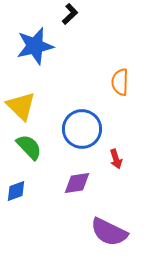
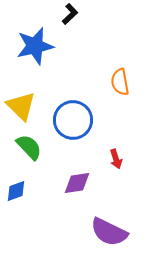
orange semicircle: rotated 12 degrees counterclockwise
blue circle: moved 9 px left, 9 px up
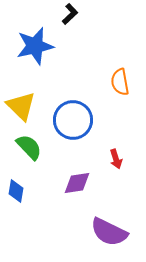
blue diamond: rotated 60 degrees counterclockwise
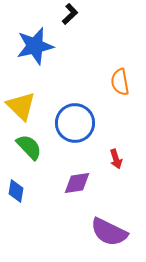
blue circle: moved 2 px right, 3 px down
